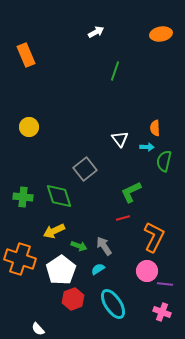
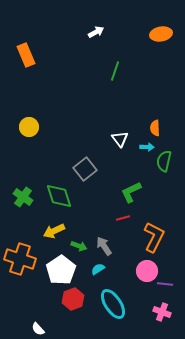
green cross: rotated 30 degrees clockwise
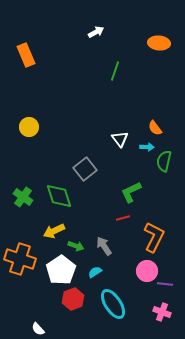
orange ellipse: moved 2 px left, 9 px down; rotated 15 degrees clockwise
orange semicircle: rotated 35 degrees counterclockwise
green arrow: moved 3 px left
cyan semicircle: moved 3 px left, 3 px down
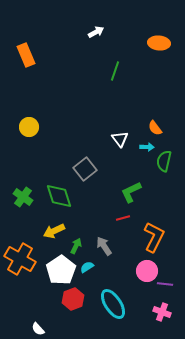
green arrow: rotated 84 degrees counterclockwise
orange cross: rotated 12 degrees clockwise
cyan semicircle: moved 8 px left, 5 px up
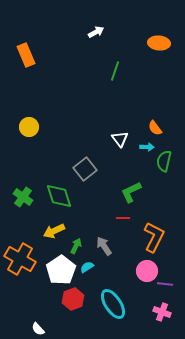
red line: rotated 16 degrees clockwise
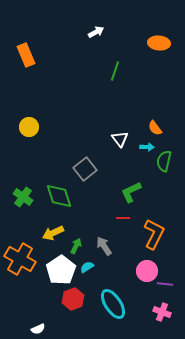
yellow arrow: moved 1 px left, 2 px down
orange L-shape: moved 3 px up
white semicircle: rotated 72 degrees counterclockwise
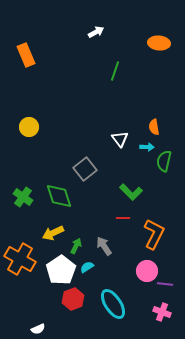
orange semicircle: moved 1 px left, 1 px up; rotated 28 degrees clockwise
green L-shape: rotated 110 degrees counterclockwise
